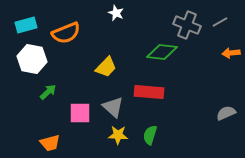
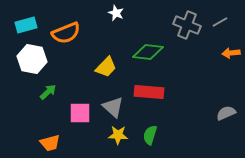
green diamond: moved 14 px left
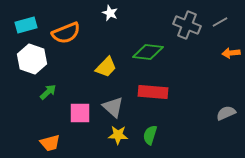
white star: moved 6 px left
white hexagon: rotated 8 degrees clockwise
red rectangle: moved 4 px right
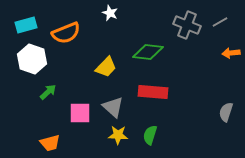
gray semicircle: moved 1 px up; rotated 48 degrees counterclockwise
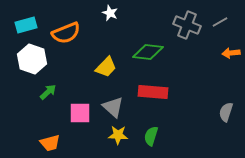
green semicircle: moved 1 px right, 1 px down
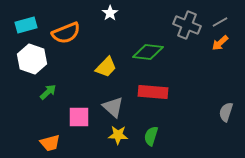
white star: rotated 14 degrees clockwise
orange arrow: moved 11 px left, 10 px up; rotated 36 degrees counterclockwise
pink square: moved 1 px left, 4 px down
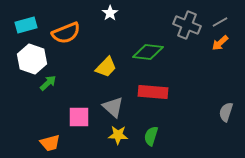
green arrow: moved 9 px up
